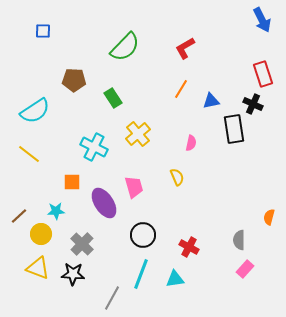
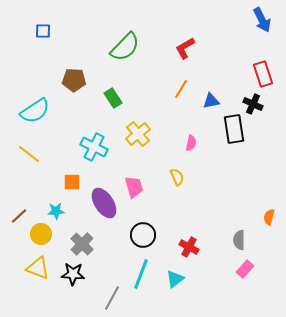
cyan triangle: rotated 30 degrees counterclockwise
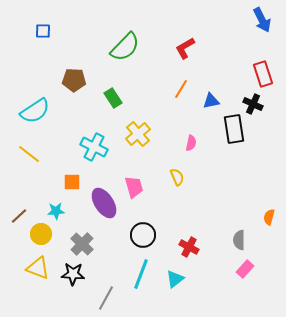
gray line: moved 6 px left
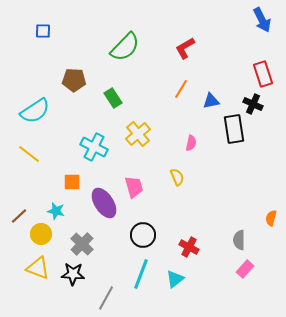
cyan star: rotated 18 degrees clockwise
orange semicircle: moved 2 px right, 1 px down
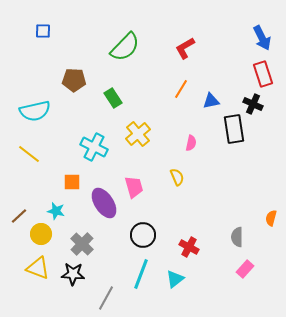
blue arrow: moved 18 px down
cyan semicircle: rotated 20 degrees clockwise
gray semicircle: moved 2 px left, 3 px up
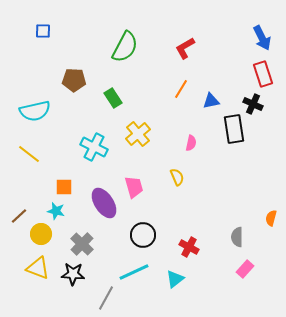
green semicircle: rotated 16 degrees counterclockwise
orange square: moved 8 px left, 5 px down
cyan line: moved 7 px left, 2 px up; rotated 44 degrees clockwise
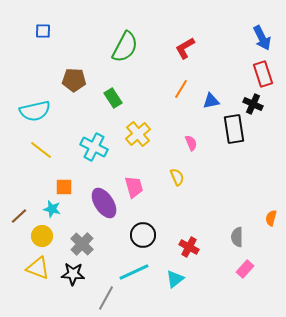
pink semicircle: rotated 35 degrees counterclockwise
yellow line: moved 12 px right, 4 px up
cyan star: moved 4 px left, 2 px up
yellow circle: moved 1 px right, 2 px down
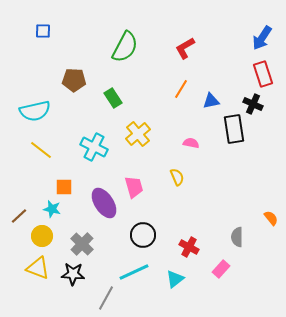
blue arrow: rotated 60 degrees clockwise
pink semicircle: rotated 56 degrees counterclockwise
orange semicircle: rotated 126 degrees clockwise
pink rectangle: moved 24 px left
